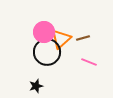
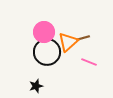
orange triangle: moved 7 px right, 3 px down
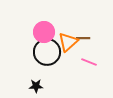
brown line: rotated 16 degrees clockwise
black star: rotated 16 degrees clockwise
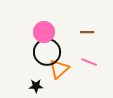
brown line: moved 4 px right, 6 px up
orange triangle: moved 9 px left, 27 px down
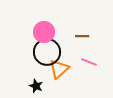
brown line: moved 5 px left, 4 px down
black star: rotated 24 degrees clockwise
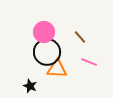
brown line: moved 2 px left, 1 px down; rotated 48 degrees clockwise
orange triangle: moved 2 px left; rotated 45 degrees clockwise
black star: moved 6 px left
